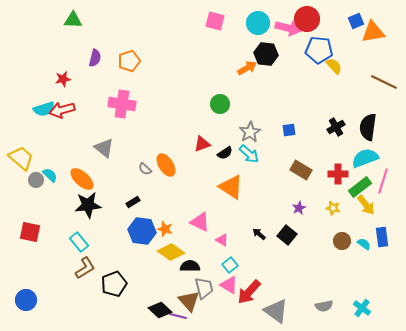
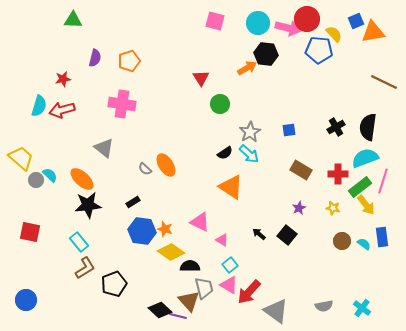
yellow semicircle at (334, 66): moved 32 px up
cyan semicircle at (44, 109): moved 5 px left, 3 px up; rotated 55 degrees counterclockwise
red triangle at (202, 144): moved 1 px left, 66 px up; rotated 42 degrees counterclockwise
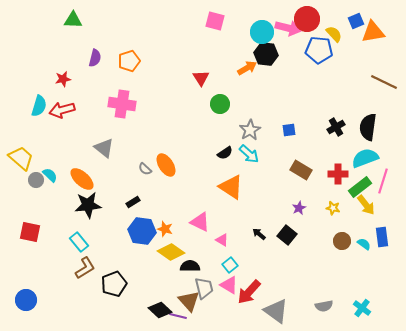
cyan circle at (258, 23): moved 4 px right, 9 px down
gray star at (250, 132): moved 2 px up
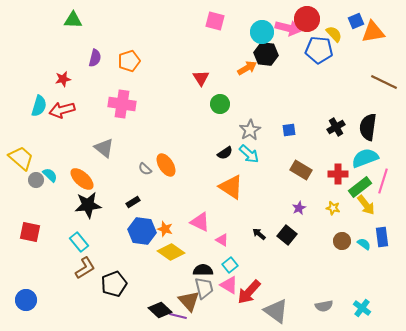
black semicircle at (190, 266): moved 13 px right, 4 px down
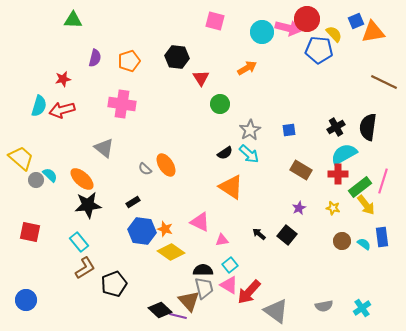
black hexagon at (266, 54): moved 89 px left, 3 px down
cyan semicircle at (365, 158): moved 21 px left, 4 px up; rotated 8 degrees counterclockwise
pink triangle at (222, 240): rotated 40 degrees counterclockwise
cyan cross at (362, 308): rotated 18 degrees clockwise
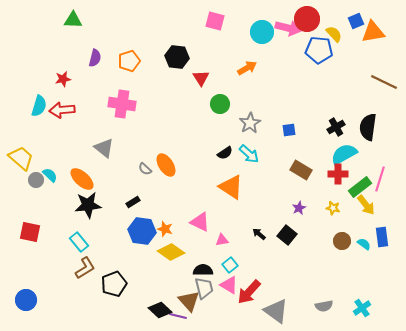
red arrow at (62, 110): rotated 10 degrees clockwise
gray star at (250, 130): moved 7 px up
pink line at (383, 181): moved 3 px left, 2 px up
